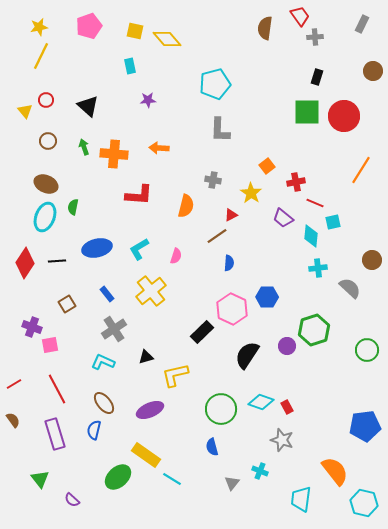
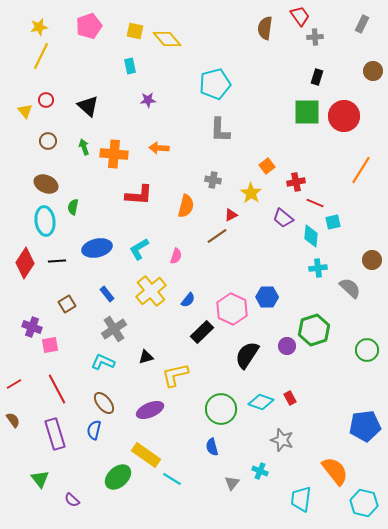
cyan ellipse at (45, 217): moved 4 px down; rotated 28 degrees counterclockwise
blue semicircle at (229, 263): moved 41 px left, 37 px down; rotated 35 degrees clockwise
red rectangle at (287, 407): moved 3 px right, 9 px up
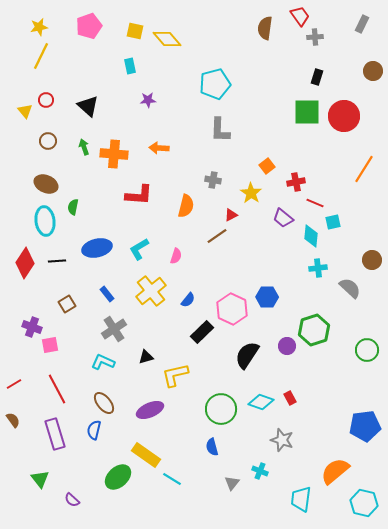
orange line at (361, 170): moved 3 px right, 1 px up
orange semicircle at (335, 471): rotated 92 degrees counterclockwise
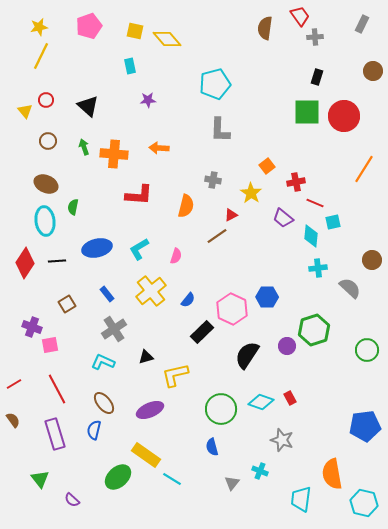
orange semicircle at (335, 471): moved 3 px left, 3 px down; rotated 60 degrees counterclockwise
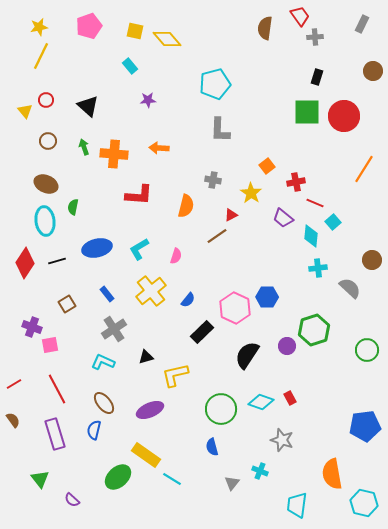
cyan rectangle at (130, 66): rotated 28 degrees counterclockwise
cyan square at (333, 222): rotated 28 degrees counterclockwise
black line at (57, 261): rotated 12 degrees counterclockwise
pink hexagon at (232, 309): moved 3 px right, 1 px up
cyan trapezoid at (301, 499): moved 4 px left, 6 px down
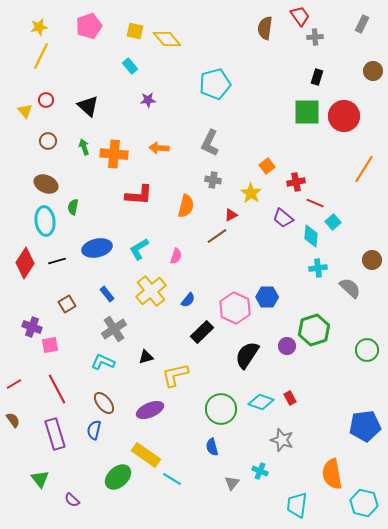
gray L-shape at (220, 130): moved 10 px left, 13 px down; rotated 24 degrees clockwise
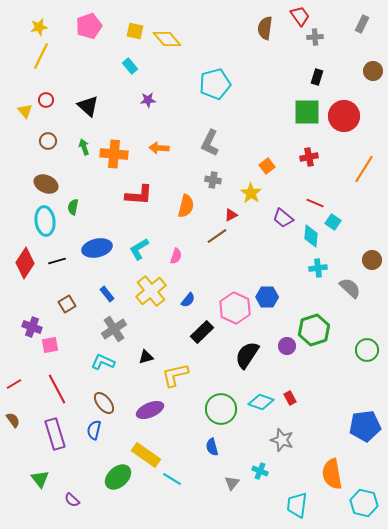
red cross at (296, 182): moved 13 px right, 25 px up
cyan square at (333, 222): rotated 14 degrees counterclockwise
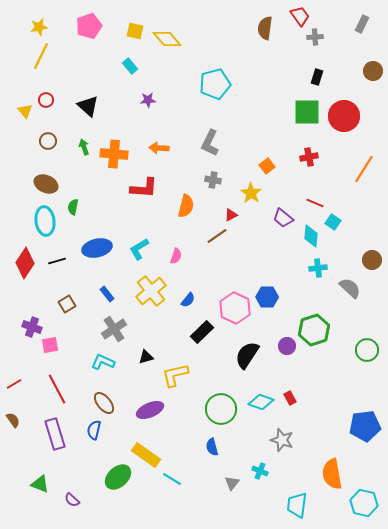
red L-shape at (139, 195): moved 5 px right, 7 px up
green triangle at (40, 479): moved 5 px down; rotated 30 degrees counterclockwise
